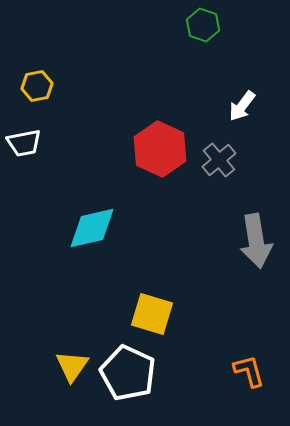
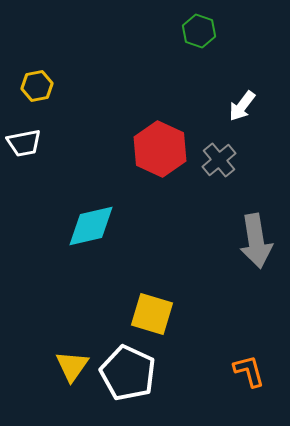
green hexagon: moved 4 px left, 6 px down
cyan diamond: moved 1 px left, 2 px up
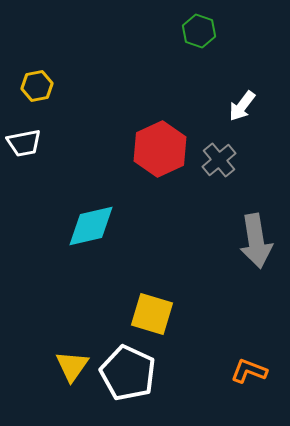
red hexagon: rotated 10 degrees clockwise
orange L-shape: rotated 54 degrees counterclockwise
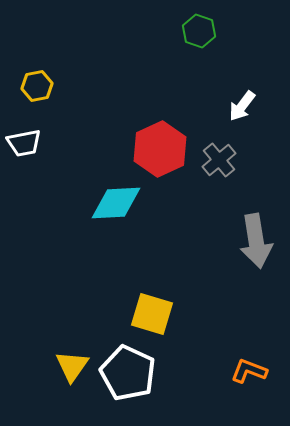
cyan diamond: moved 25 px right, 23 px up; rotated 10 degrees clockwise
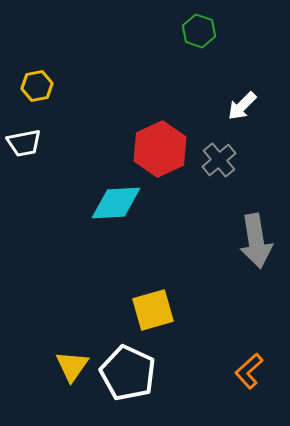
white arrow: rotated 8 degrees clockwise
yellow square: moved 1 px right, 4 px up; rotated 33 degrees counterclockwise
orange L-shape: rotated 63 degrees counterclockwise
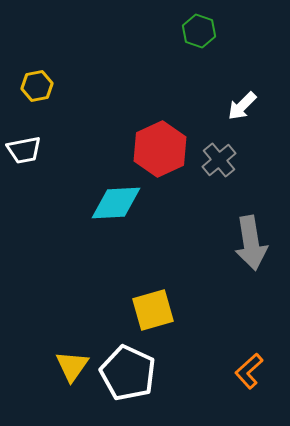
white trapezoid: moved 7 px down
gray arrow: moved 5 px left, 2 px down
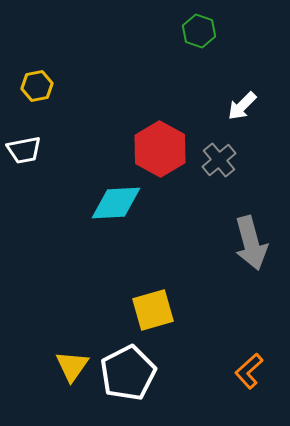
red hexagon: rotated 6 degrees counterclockwise
gray arrow: rotated 6 degrees counterclockwise
white pentagon: rotated 20 degrees clockwise
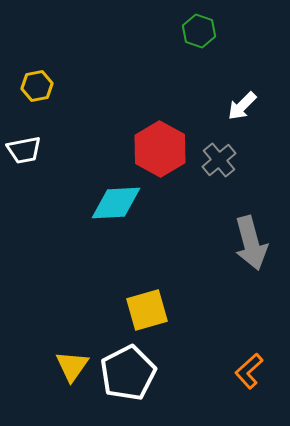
yellow square: moved 6 px left
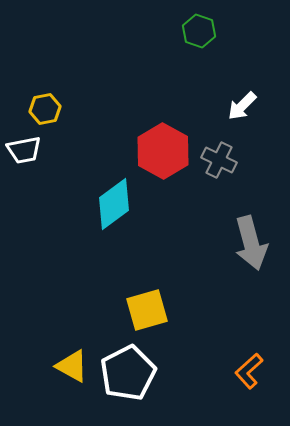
yellow hexagon: moved 8 px right, 23 px down
red hexagon: moved 3 px right, 2 px down
gray cross: rotated 24 degrees counterclockwise
cyan diamond: moved 2 px left, 1 px down; rotated 34 degrees counterclockwise
yellow triangle: rotated 36 degrees counterclockwise
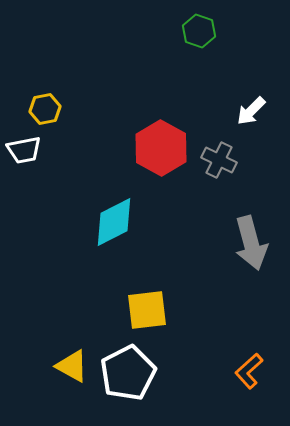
white arrow: moved 9 px right, 5 px down
red hexagon: moved 2 px left, 3 px up
cyan diamond: moved 18 px down; rotated 10 degrees clockwise
yellow square: rotated 9 degrees clockwise
